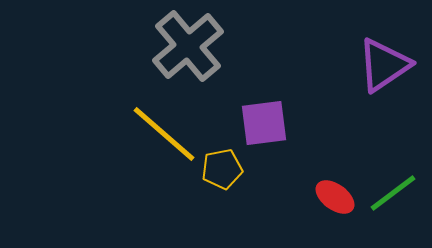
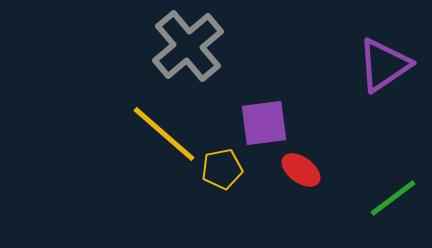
green line: moved 5 px down
red ellipse: moved 34 px left, 27 px up
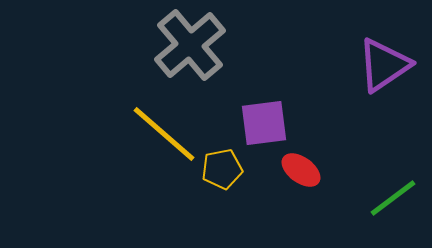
gray cross: moved 2 px right, 1 px up
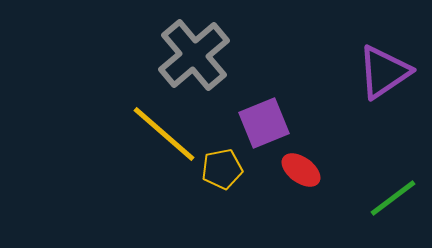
gray cross: moved 4 px right, 10 px down
purple triangle: moved 7 px down
purple square: rotated 15 degrees counterclockwise
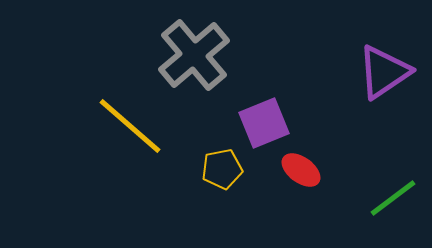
yellow line: moved 34 px left, 8 px up
